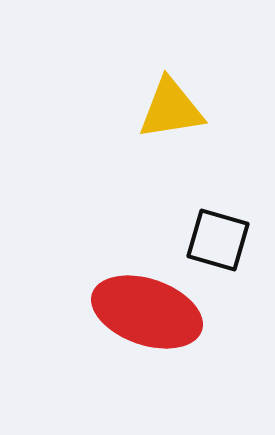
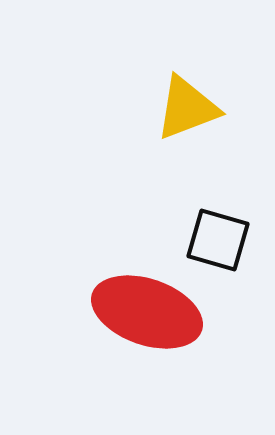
yellow triangle: moved 16 px right, 1 px up; rotated 12 degrees counterclockwise
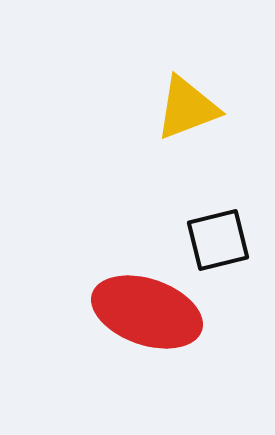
black square: rotated 30 degrees counterclockwise
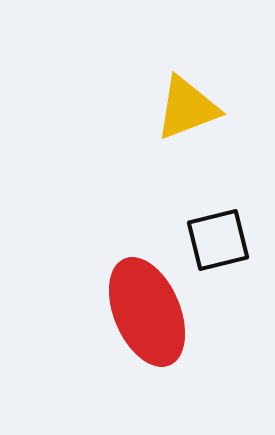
red ellipse: rotated 48 degrees clockwise
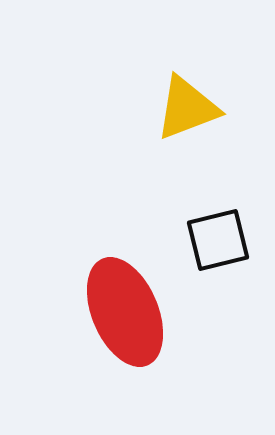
red ellipse: moved 22 px left
